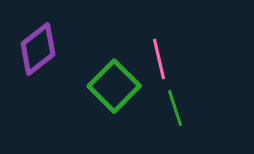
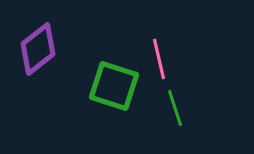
green square: rotated 27 degrees counterclockwise
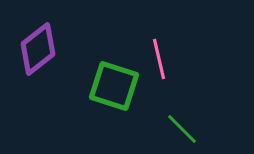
green line: moved 7 px right, 21 px down; rotated 27 degrees counterclockwise
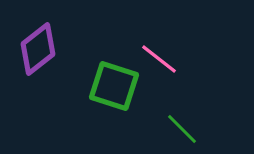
pink line: rotated 39 degrees counterclockwise
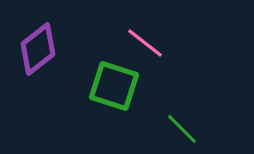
pink line: moved 14 px left, 16 px up
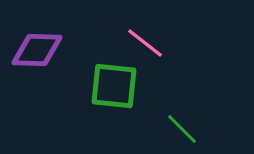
purple diamond: moved 1 px left, 1 px down; rotated 40 degrees clockwise
green square: rotated 12 degrees counterclockwise
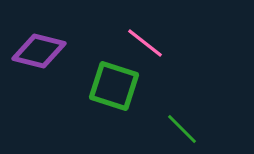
purple diamond: moved 2 px right, 1 px down; rotated 12 degrees clockwise
green square: rotated 12 degrees clockwise
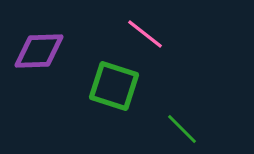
pink line: moved 9 px up
purple diamond: rotated 16 degrees counterclockwise
